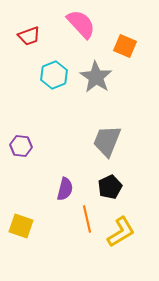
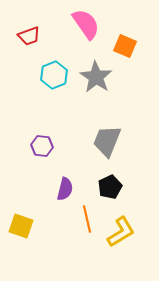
pink semicircle: moved 5 px right; rotated 8 degrees clockwise
purple hexagon: moved 21 px right
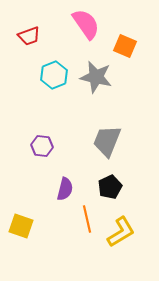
gray star: rotated 20 degrees counterclockwise
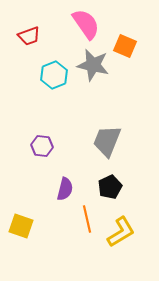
gray star: moved 3 px left, 12 px up
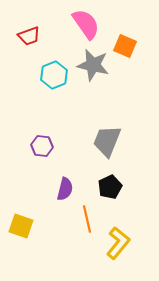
yellow L-shape: moved 3 px left, 11 px down; rotated 20 degrees counterclockwise
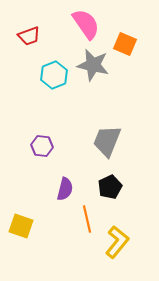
orange square: moved 2 px up
yellow L-shape: moved 1 px left, 1 px up
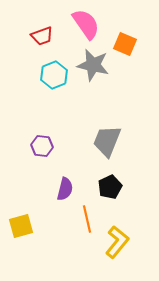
red trapezoid: moved 13 px right
yellow square: rotated 35 degrees counterclockwise
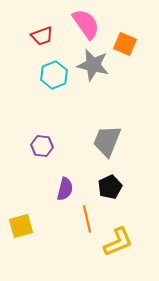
yellow L-shape: moved 1 px right; rotated 28 degrees clockwise
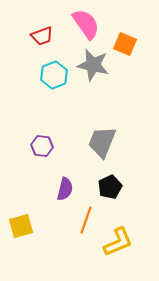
gray trapezoid: moved 5 px left, 1 px down
orange line: moved 1 px left, 1 px down; rotated 32 degrees clockwise
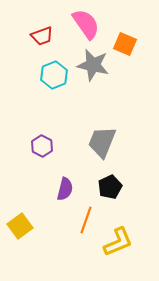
purple hexagon: rotated 20 degrees clockwise
yellow square: moved 1 px left; rotated 20 degrees counterclockwise
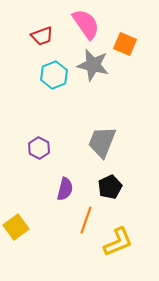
purple hexagon: moved 3 px left, 2 px down
yellow square: moved 4 px left, 1 px down
